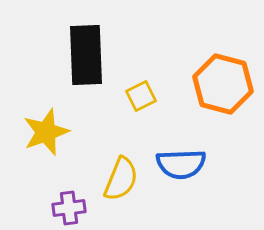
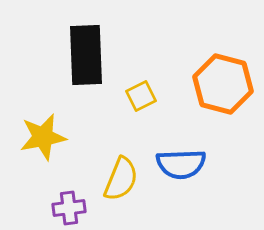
yellow star: moved 3 px left, 5 px down; rotated 9 degrees clockwise
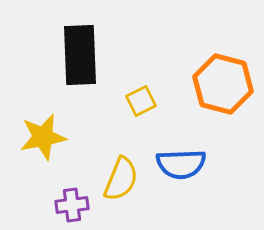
black rectangle: moved 6 px left
yellow square: moved 5 px down
purple cross: moved 3 px right, 3 px up
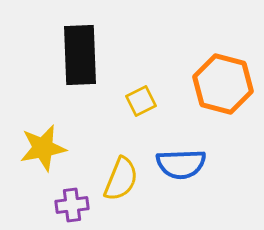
yellow star: moved 11 px down
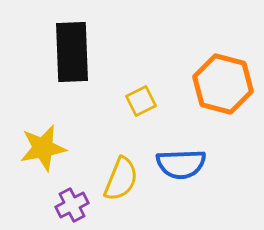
black rectangle: moved 8 px left, 3 px up
purple cross: rotated 20 degrees counterclockwise
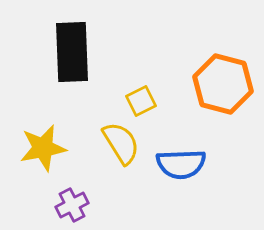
yellow semicircle: moved 36 px up; rotated 54 degrees counterclockwise
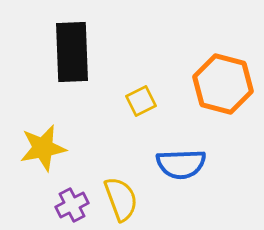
yellow semicircle: moved 56 px down; rotated 12 degrees clockwise
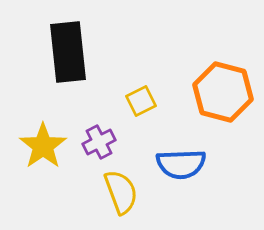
black rectangle: moved 4 px left; rotated 4 degrees counterclockwise
orange hexagon: moved 8 px down
yellow star: moved 2 px up; rotated 24 degrees counterclockwise
yellow semicircle: moved 7 px up
purple cross: moved 27 px right, 63 px up
